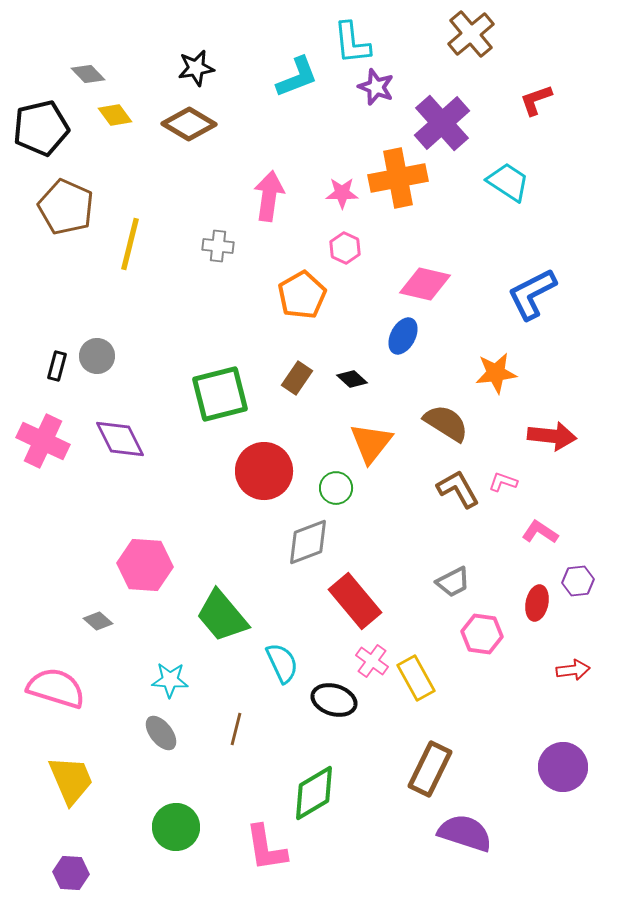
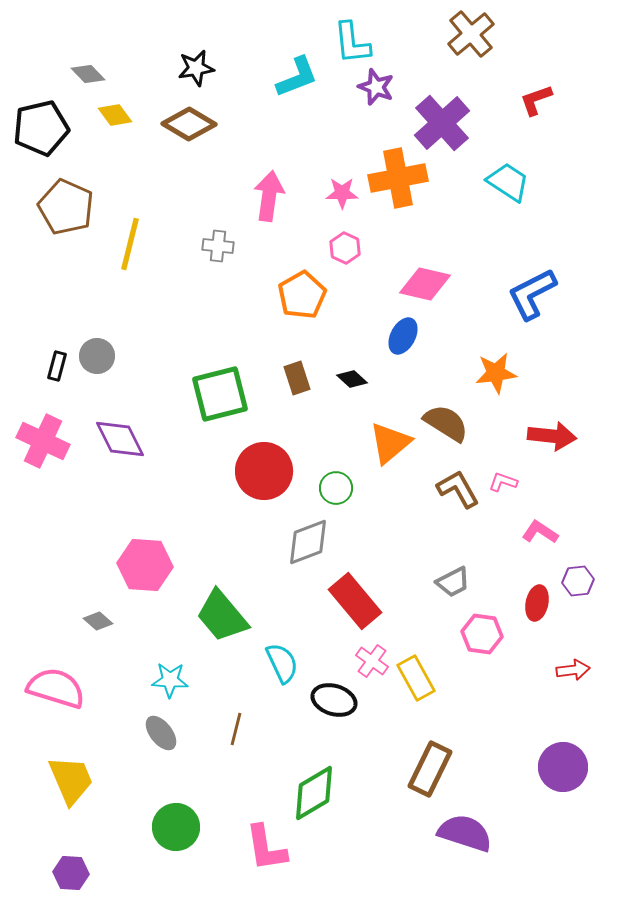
brown rectangle at (297, 378): rotated 52 degrees counterclockwise
orange triangle at (371, 443): moved 19 px right; rotated 12 degrees clockwise
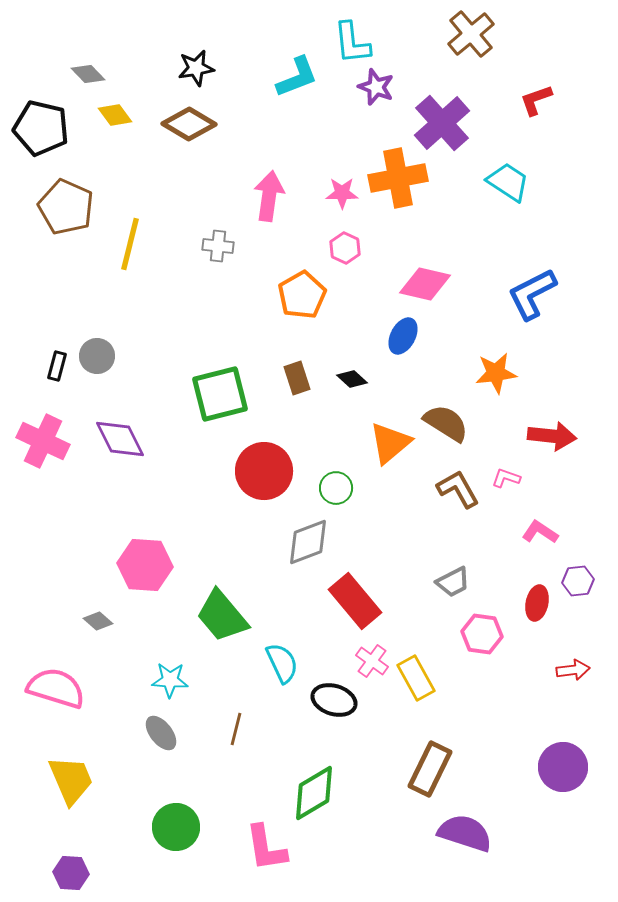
black pentagon at (41, 128): rotated 26 degrees clockwise
pink L-shape at (503, 482): moved 3 px right, 4 px up
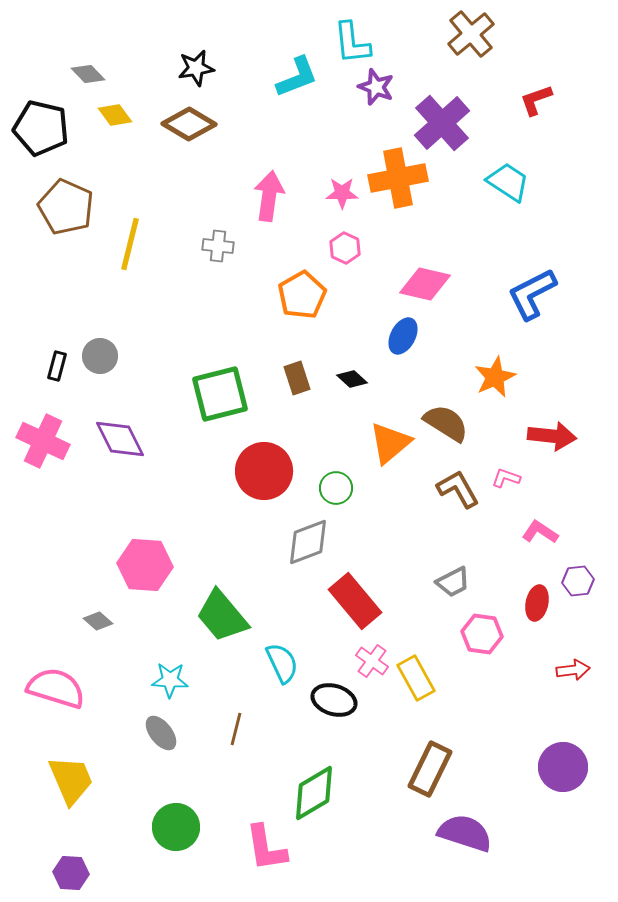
gray circle at (97, 356): moved 3 px right
orange star at (496, 373): moved 1 px left, 4 px down; rotated 18 degrees counterclockwise
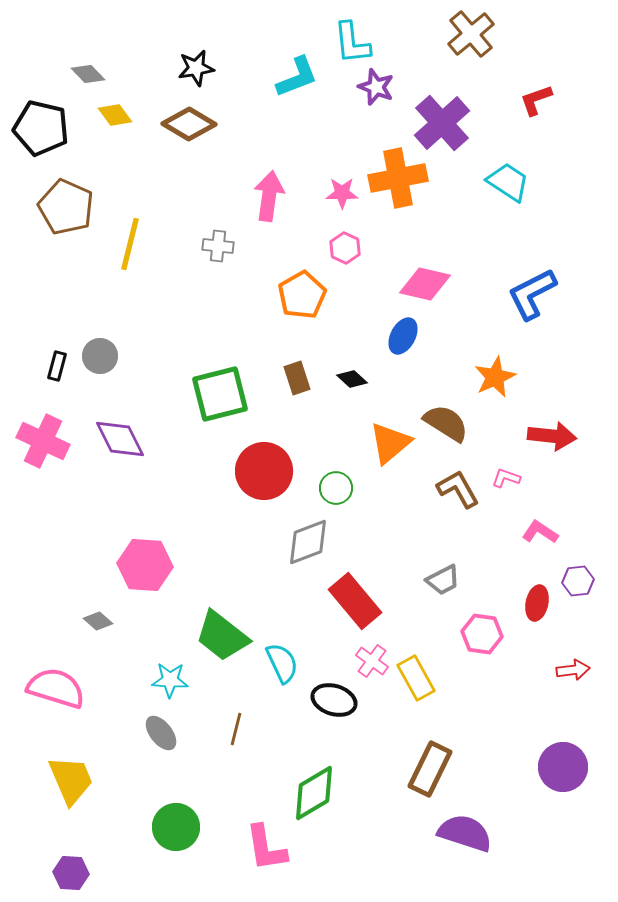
gray trapezoid at (453, 582): moved 10 px left, 2 px up
green trapezoid at (222, 616): moved 20 px down; rotated 12 degrees counterclockwise
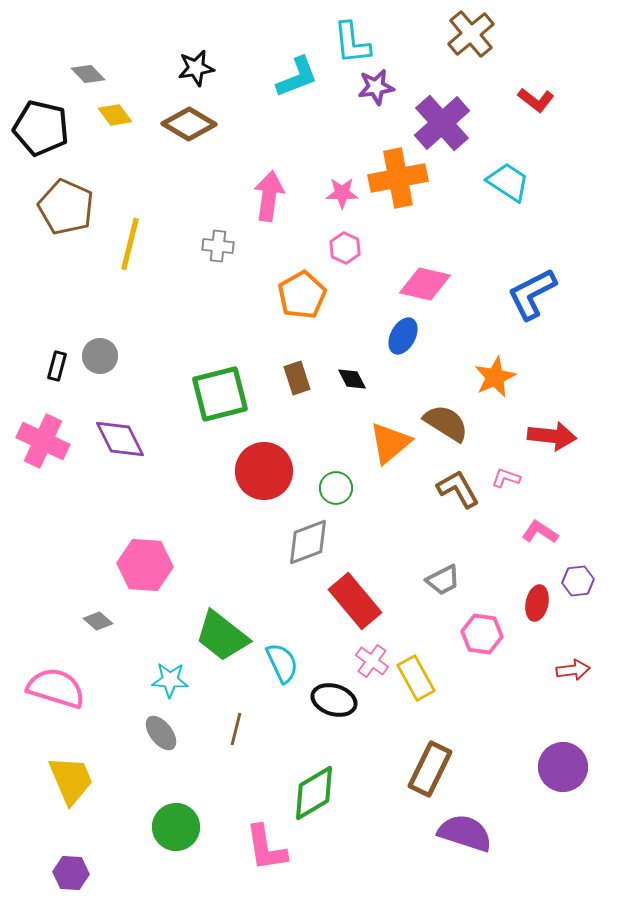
purple star at (376, 87): rotated 30 degrees counterclockwise
red L-shape at (536, 100): rotated 123 degrees counterclockwise
black diamond at (352, 379): rotated 20 degrees clockwise
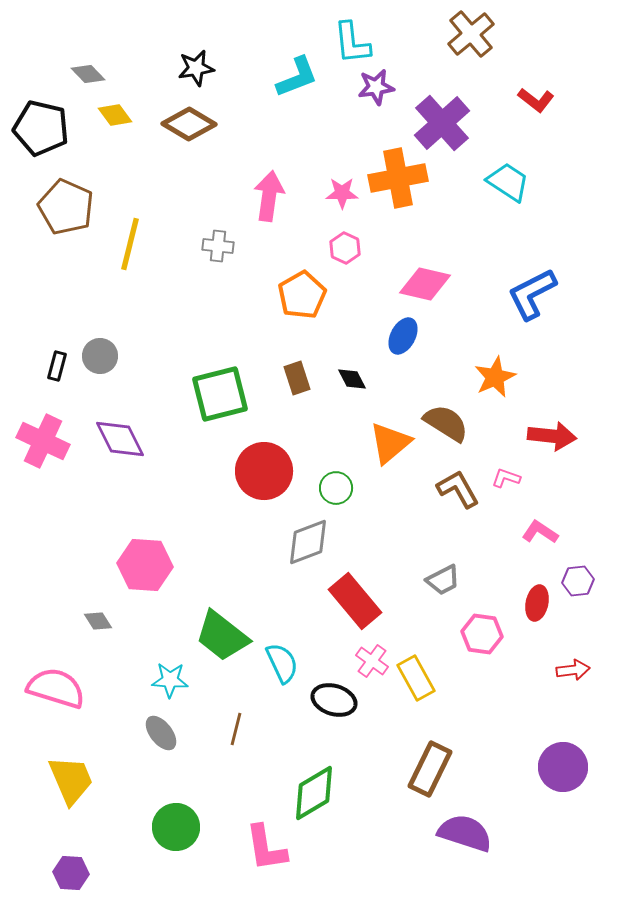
gray diamond at (98, 621): rotated 16 degrees clockwise
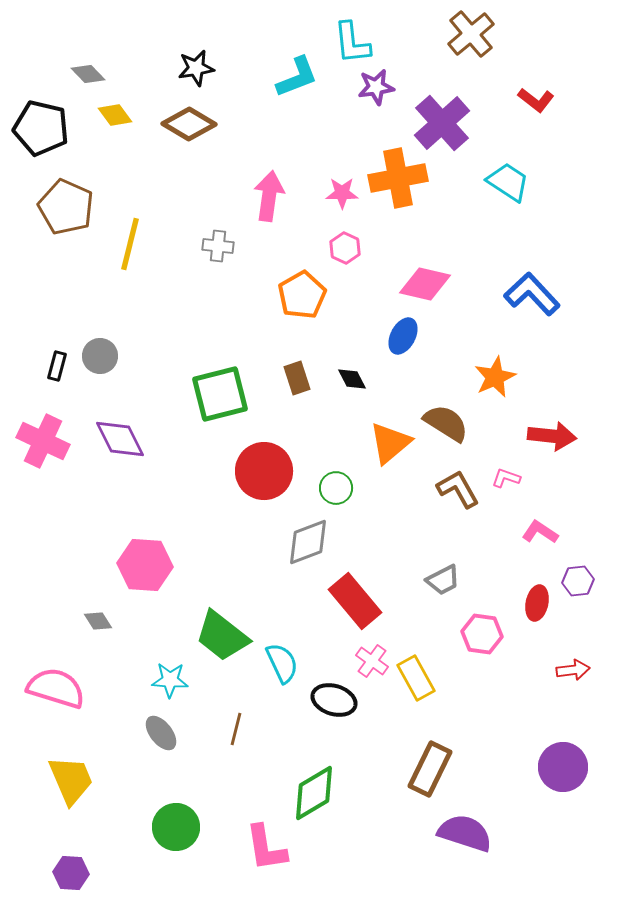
blue L-shape at (532, 294): rotated 74 degrees clockwise
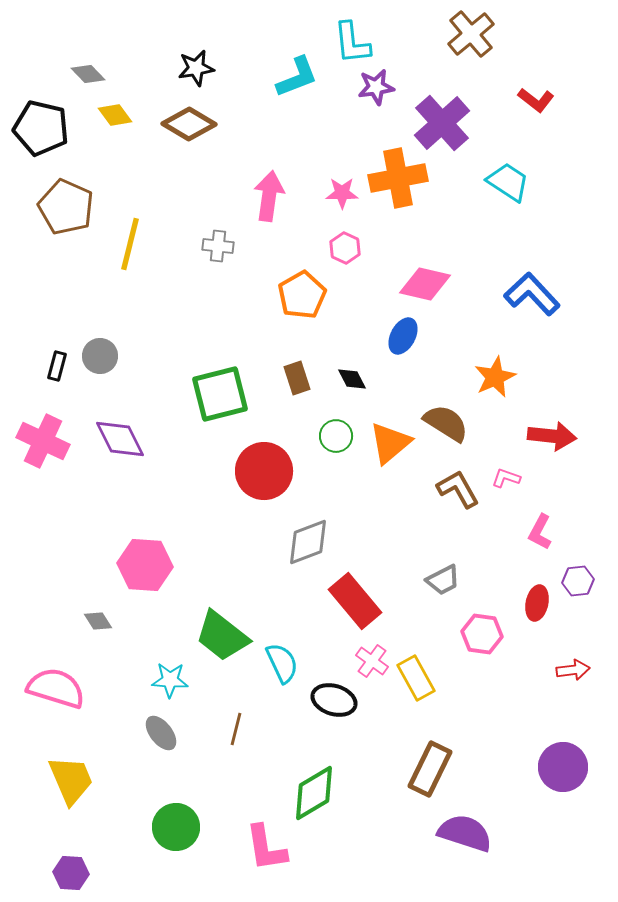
green circle at (336, 488): moved 52 px up
pink L-shape at (540, 532): rotated 96 degrees counterclockwise
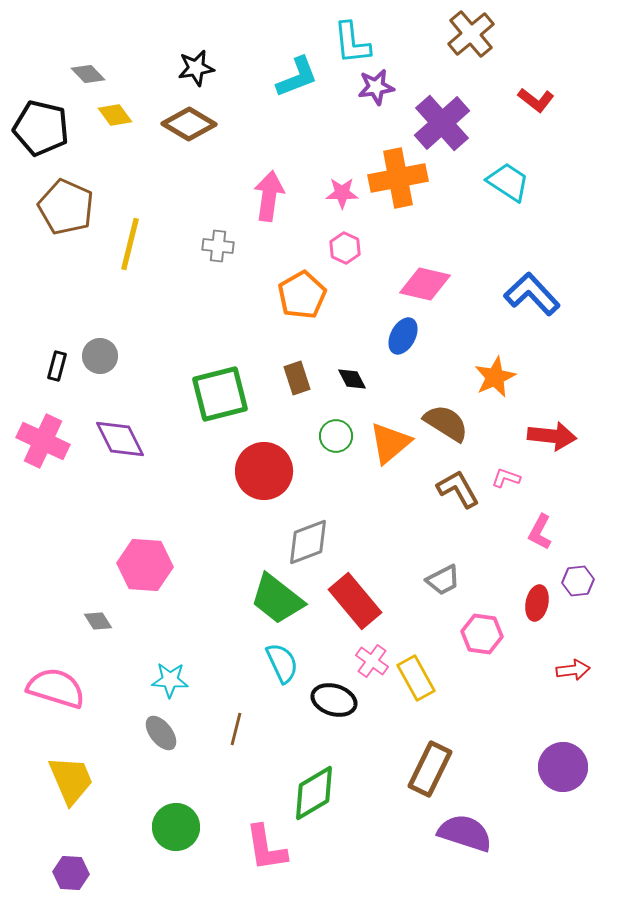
green trapezoid at (222, 636): moved 55 px right, 37 px up
